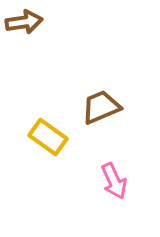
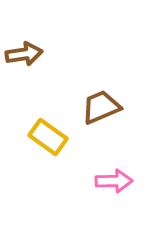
brown arrow: moved 32 px down
pink arrow: rotated 66 degrees counterclockwise
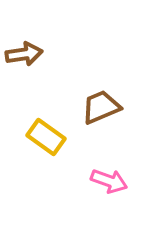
yellow rectangle: moved 2 px left
pink arrow: moved 5 px left; rotated 21 degrees clockwise
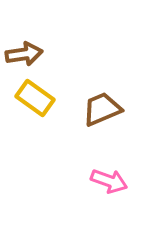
brown trapezoid: moved 1 px right, 2 px down
yellow rectangle: moved 11 px left, 39 px up
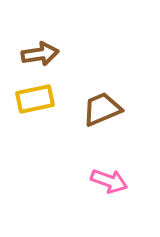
brown arrow: moved 16 px right
yellow rectangle: moved 1 px down; rotated 48 degrees counterclockwise
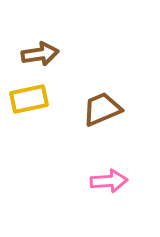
yellow rectangle: moved 6 px left
pink arrow: rotated 24 degrees counterclockwise
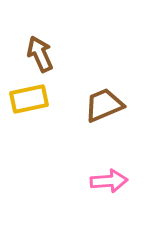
brown arrow: rotated 105 degrees counterclockwise
brown trapezoid: moved 2 px right, 4 px up
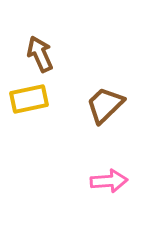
brown trapezoid: moved 1 px right; rotated 21 degrees counterclockwise
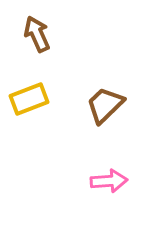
brown arrow: moved 3 px left, 20 px up
yellow rectangle: rotated 9 degrees counterclockwise
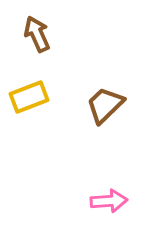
yellow rectangle: moved 2 px up
pink arrow: moved 20 px down
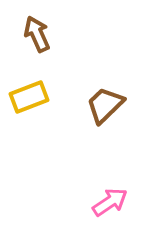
pink arrow: moved 1 px right, 1 px down; rotated 30 degrees counterclockwise
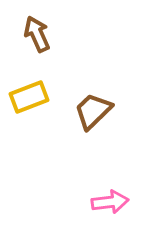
brown trapezoid: moved 12 px left, 6 px down
pink arrow: rotated 27 degrees clockwise
